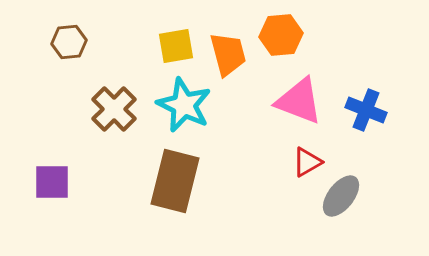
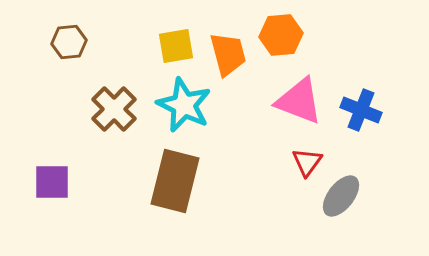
blue cross: moved 5 px left
red triangle: rotated 24 degrees counterclockwise
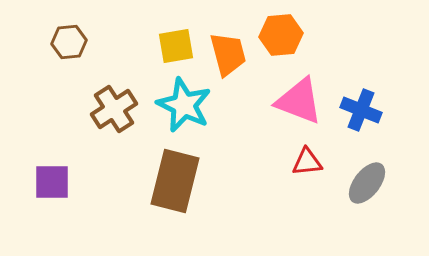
brown cross: rotated 12 degrees clockwise
red triangle: rotated 48 degrees clockwise
gray ellipse: moved 26 px right, 13 px up
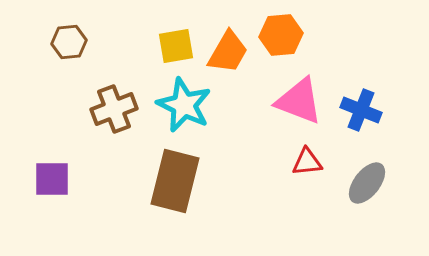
orange trapezoid: moved 2 px up; rotated 45 degrees clockwise
brown cross: rotated 12 degrees clockwise
purple square: moved 3 px up
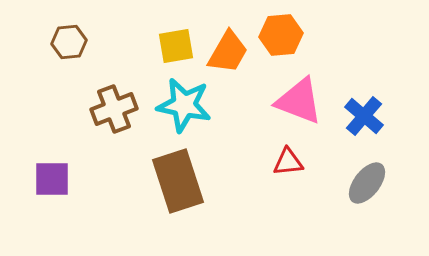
cyan star: rotated 14 degrees counterclockwise
blue cross: moved 3 px right, 6 px down; rotated 18 degrees clockwise
red triangle: moved 19 px left
brown rectangle: moved 3 px right; rotated 32 degrees counterclockwise
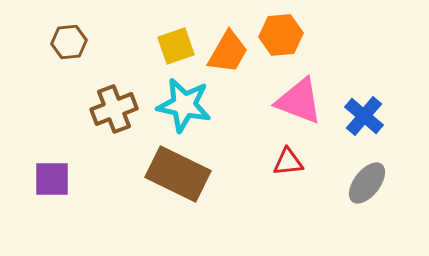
yellow square: rotated 9 degrees counterclockwise
brown rectangle: moved 7 px up; rotated 46 degrees counterclockwise
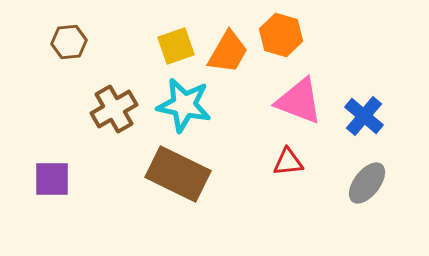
orange hexagon: rotated 21 degrees clockwise
brown cross: rotated 9 degrees counterclockwise
